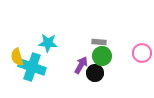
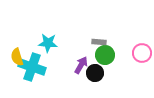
green circle: moved 3 px right, 1 px up
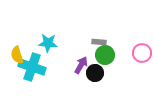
yellow semicircle: moved 2 px up
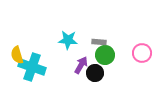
cyan star: moved 20 px right, 3 px up
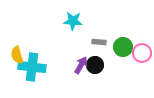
cyan star: moved 5 px right, 19 px up
green circle: moved 18 px right, 8 px up
cyan cross: rotated 12 degrees counterclockwise
black circle: moved 8 px up
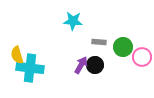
pink circle: moved 4 px down
cyan cross: moved 2 px left, 1 px down
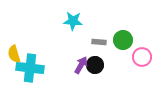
green circle: moved 7 px up
yellow semicircle: moved 3 px left, 1 px up
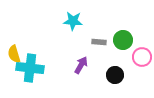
black circle: moved 20 px right, 10 px down
